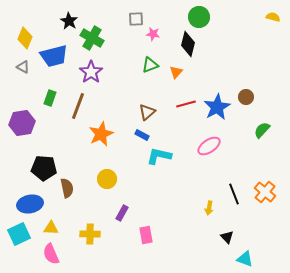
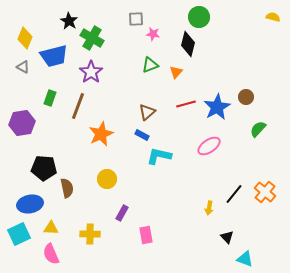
green semicircle: moved 4 px left, 1 px up
black line: rotated 60 degrees clockwise
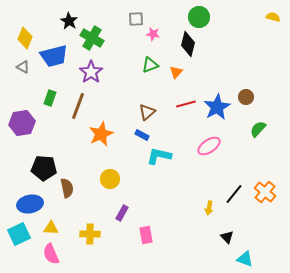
yellow circle: moved 3 px right
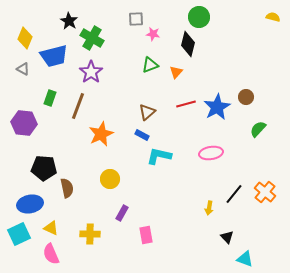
gray triangle: moved 2 px down
purple hexagon: moved 2 px right; rotated 15 degrees clockwise
pink ellipse: moved 2 px right, 7 px down; rotated 25 degrees clockwise
yellow triangle: rotated 21 degrees clockwise
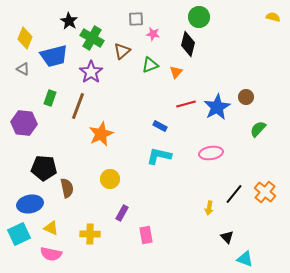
brown triangle: moved 25 px left, 61 px up
blue rectangle: moved 18 px right, 9 px up
pink semicircle: rotated 55 degrees counterclockwise
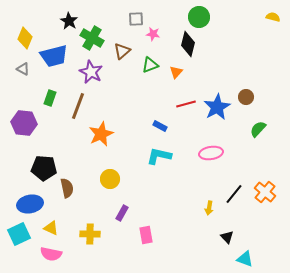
purple star: rotated 10 degrees counterclockwise
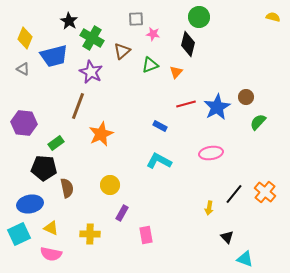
green rectangle: moved 6 px right, 45 px down; rotated 35 degrees clockwise
green semicircle: moved 7 px up
cyan L-shape: moved 5 px down; rotated 15 degrees clockwise
yellow circle: moved 6 px down
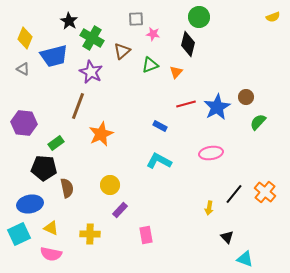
yellow semicircle: rotated 144 degrees clockwise
purple rectangle: moved 2 px left, 3 px up; rotated 14 degrees clockwise
